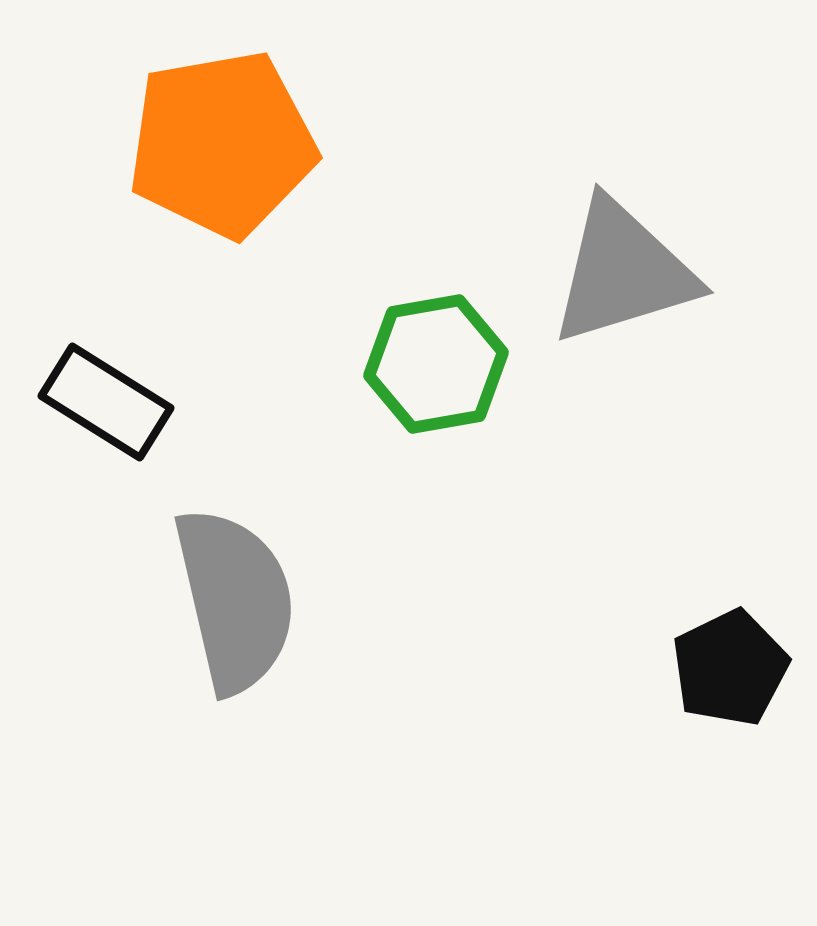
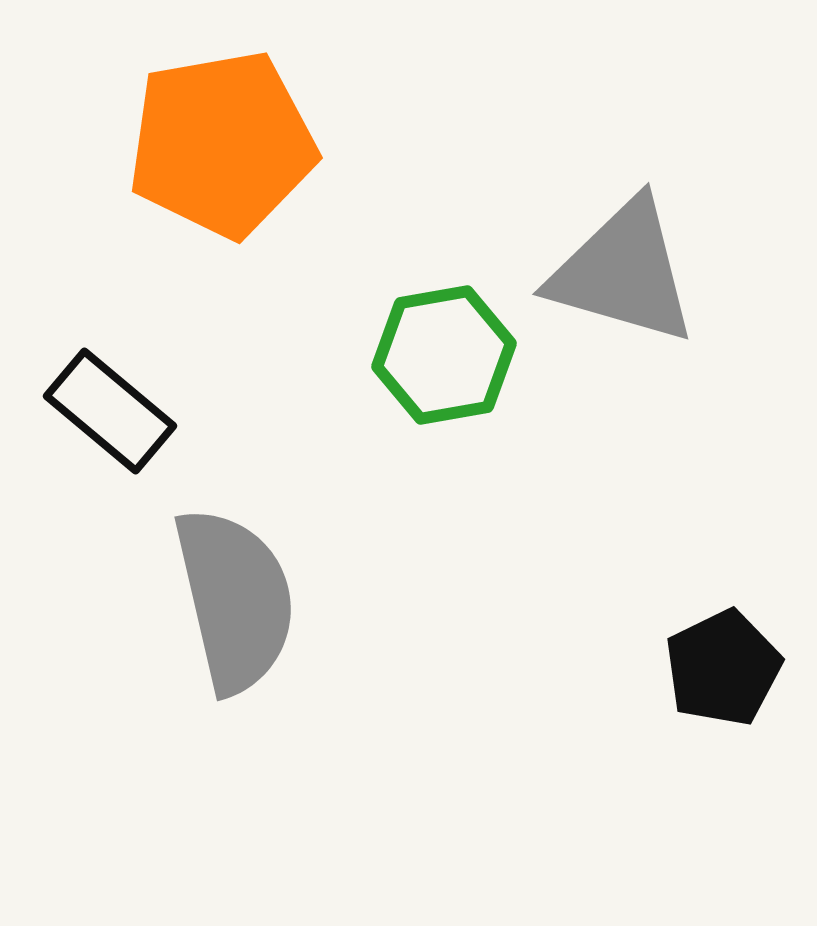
gray triangle: rotated 33 degrees clockwise
green hexagon: moved 8 px right, 9 px up
black rectangle: moved 4 px right, 9 px down; rotated 8 degrees clockwise
black pentagon: moved 7 px left
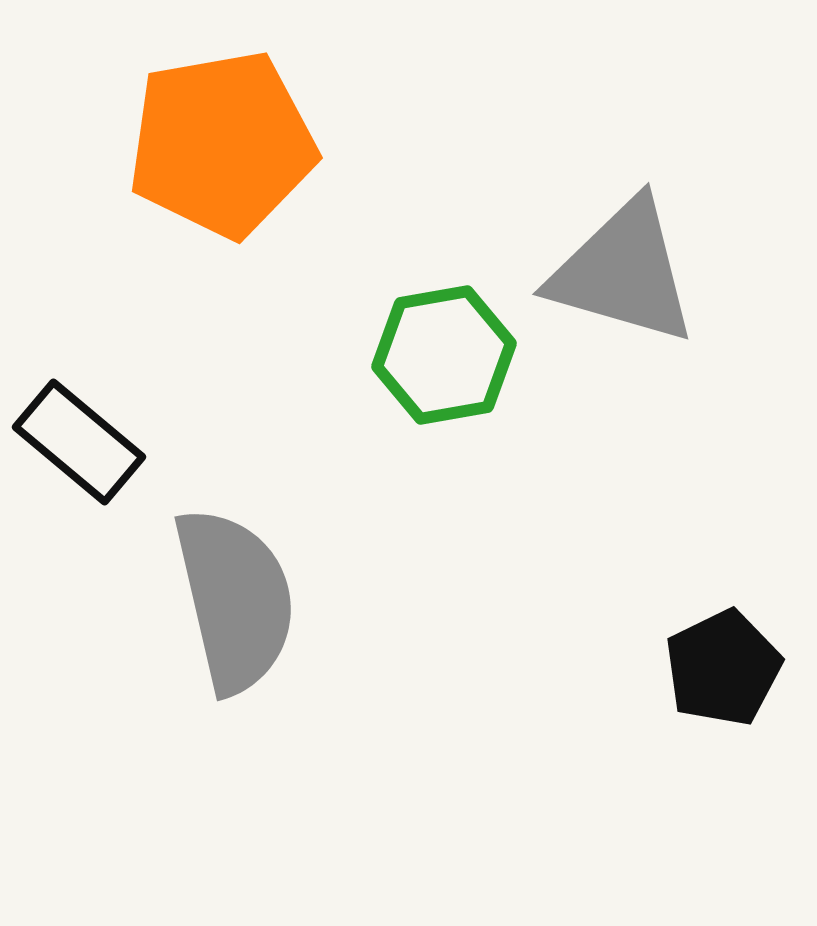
black rectangle: moved 31 px left, 31 px down
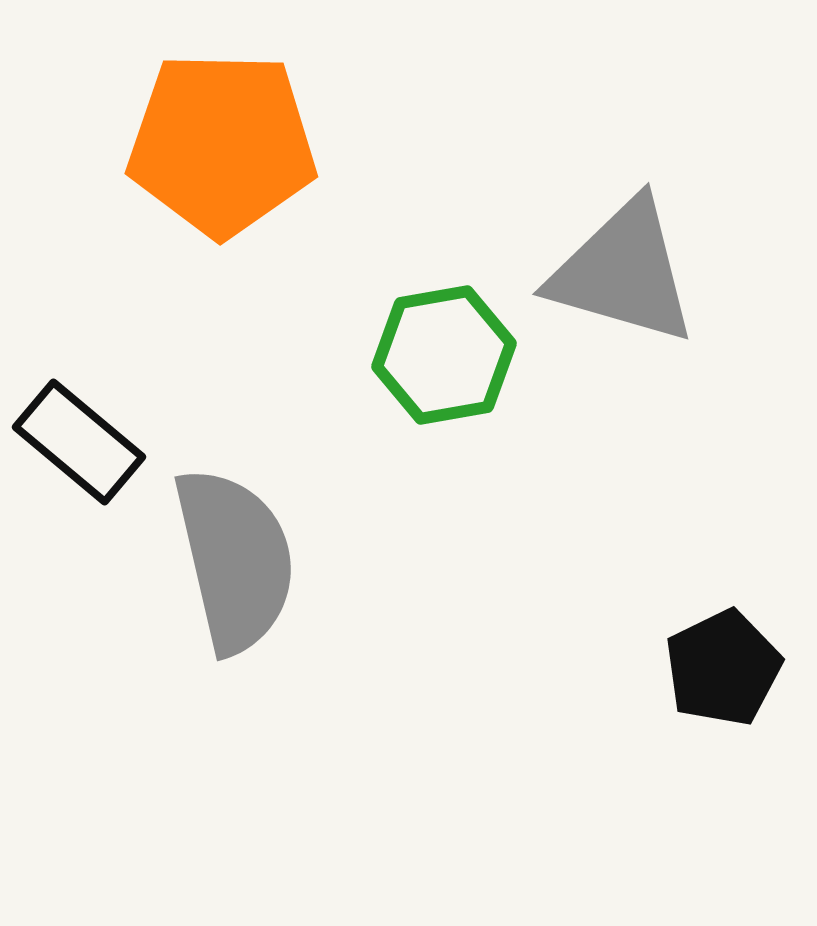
orange pentagon: rotated 11 degrees clockwise
gray semicircle: moved 40 px up
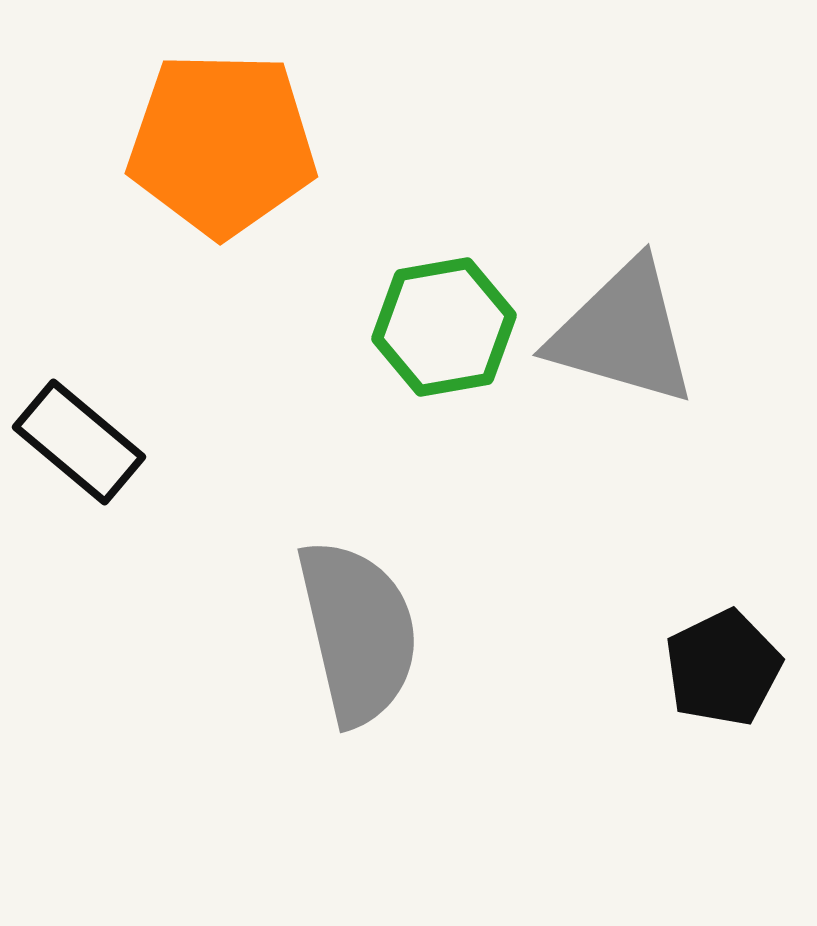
gray triangle: moved 61 px down
green hexagon: moved 28 px up
gray semicircle: moved 123 px right, 72 px down
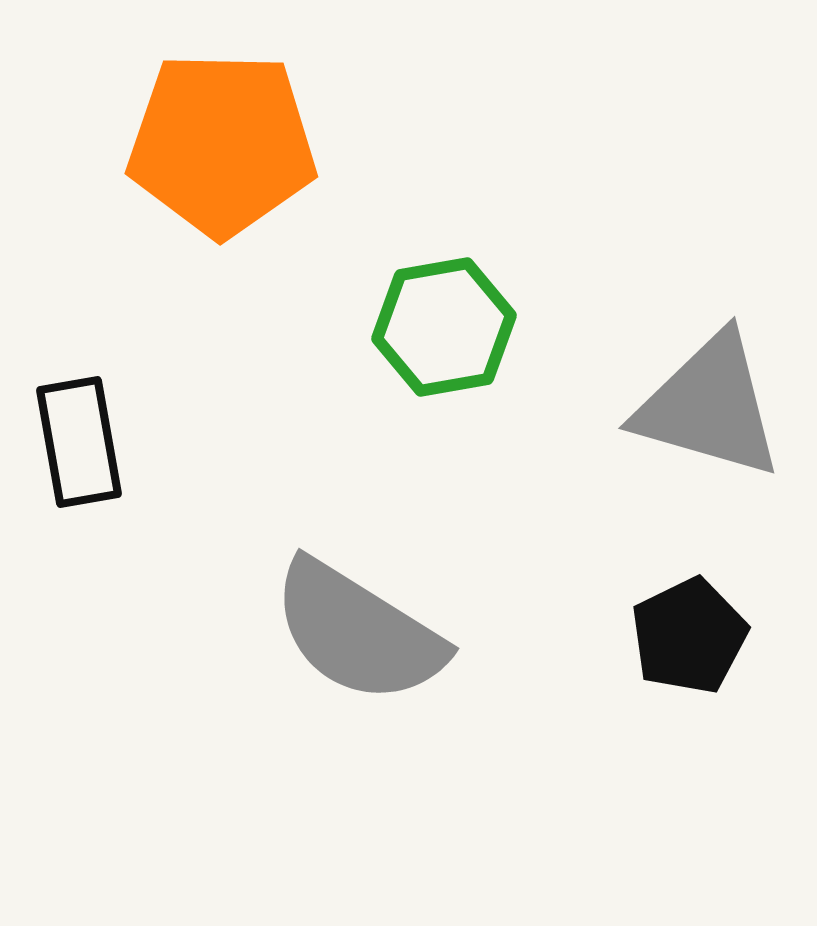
gray triangle: moved 86 px right, 73 px down
black rectangle: rotated 40 degrees clockwise
gray semicircle: rotated 135 degrees clockwise
black pentagon: moved 34 px left, 32 px up
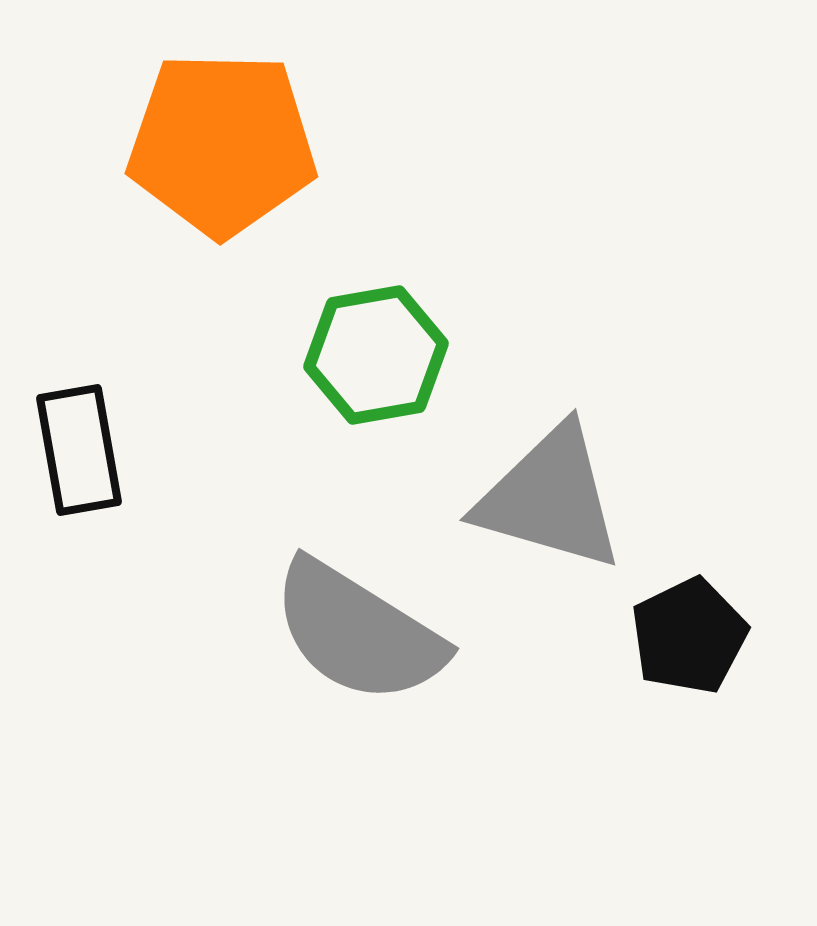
green hexagon: moved 68 px left, 28 px down
gray triangle: moved 159 px left, 92 px down
black rectangle: moved 8 px down
